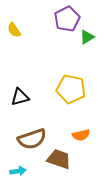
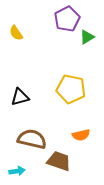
yellow semicircle: moved 2 px right, 3 px down
brown semicircle: rotated 148 degrees counterclockwise
brown trapezoid: moved 2 px down
cyan arrow: moved 1 px left
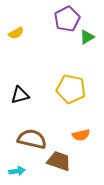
yellow semicircle: rotated 84 degrees counterclockwise
black triangle: moved 2 px up
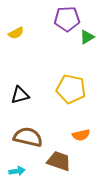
purple pentagon: rotated 25 degrees clockwise
brown semicircle: moved 4 px left, 2 px up
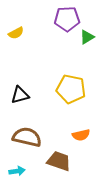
brown semicircle: moved 1 px left
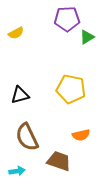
brown semicircle: rotated 128 degrees counterclockwise
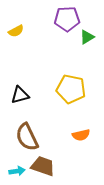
yellow semicircle: moved 2 px up
brown trapezoid: moved 16 px left, 5 px down
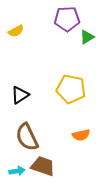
black triangle: rotated 18 degrees counterclockwise
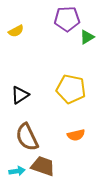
orange semicircle: moved 5 px left
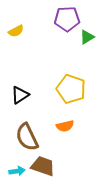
yellow pentagon: rotated 8 degrees clockwise
orange semicircle: moved 11 px left, 9 px up
